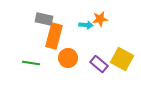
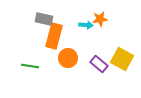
green line: moved 1 px left, 3 px down
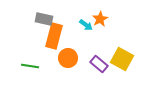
orange star: rotated 21 degrees counterclockwise
cyan arrow: rotated 32 degrees clockwise
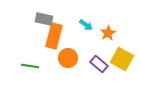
orange star: moved 8 px right, 14 px down
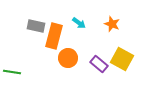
gray rectangle: moved 8 px left, 7 px down
cyan arrow: moved 7 px left, 2 px up
orange star: moved 4 px right, 9 px up; rotated 21 degrees counterclockwise
green line: moved 18 px left, 6 px down
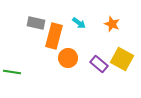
gray rectangle: moved 3 px up
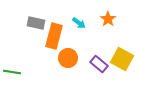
orange star: moved 4 px left, 5 px up; rotated 14 degrees clockwise
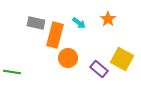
orange rectangle: moved 1 px right, 1 px up
purple rectangle: moved 5 px down
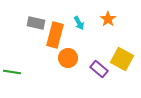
cyan arrow: rotated 24 degrees clockwise
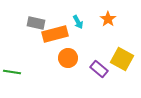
cyan arrow: moved 1 px left, 1 px up
orange rectangle: moved 1 px up; rotated 60 degrees clockwise
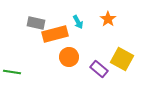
orange circle: moved 1 px right, 1 px up
